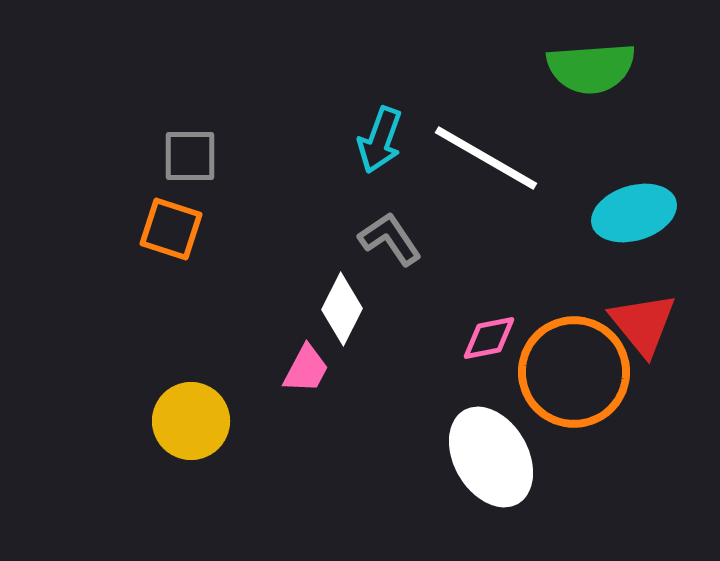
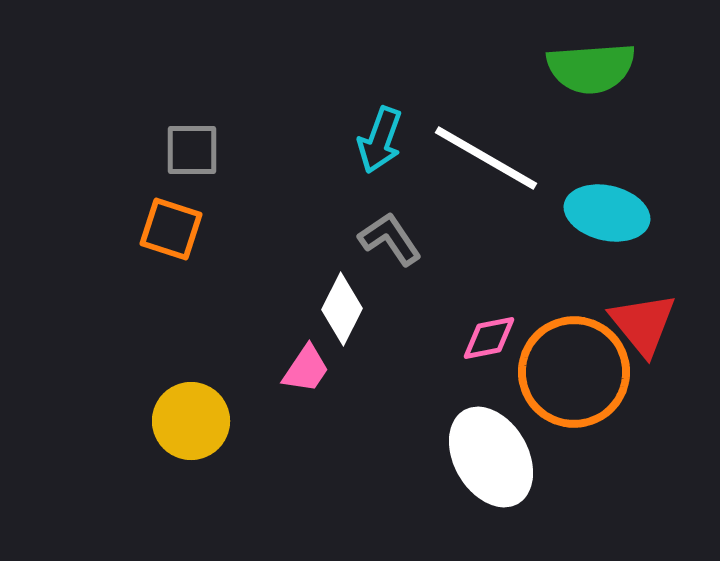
gray square: moved 2 px right, 6 px up
cyan ellipse: moved 27 px left; rotated 30 degrees clockwise
pink trapezoid: rotated 6 degrees clockwise
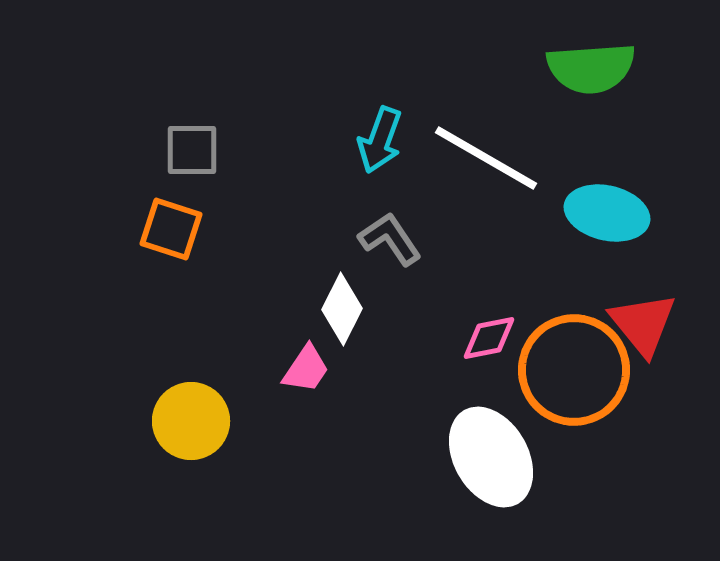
orange circle: moved 2 px up
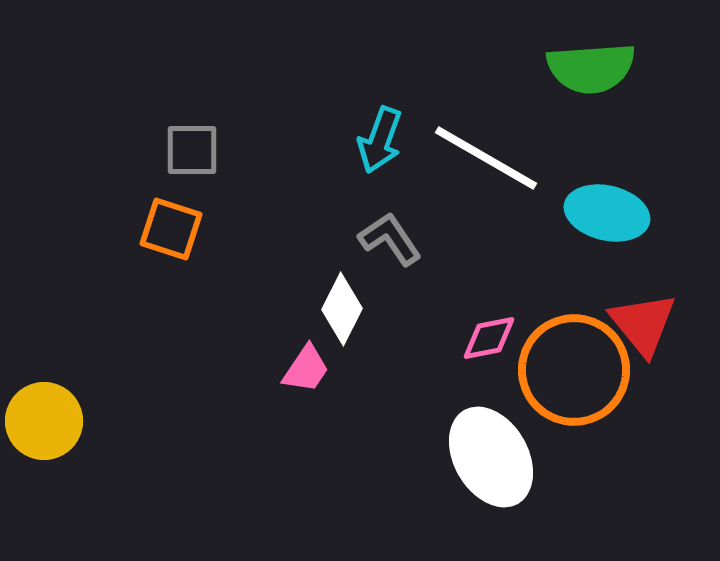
yellow circle: moved 147 px left
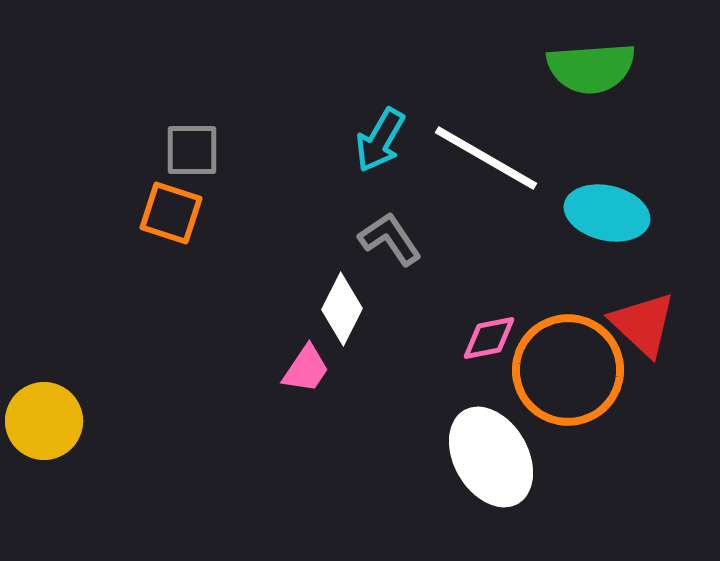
cyan arrow: rotated 10 degrees clockwise
orange square: moved 16 px up
red triangle: rotated 8 degrees counterclockwise
orange circle: moved 6 px left
